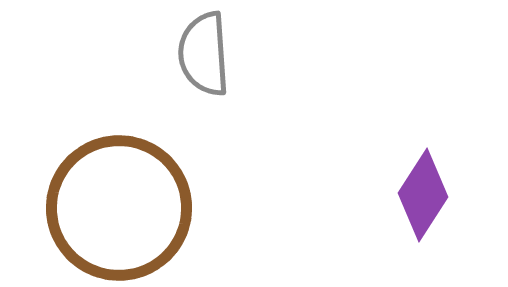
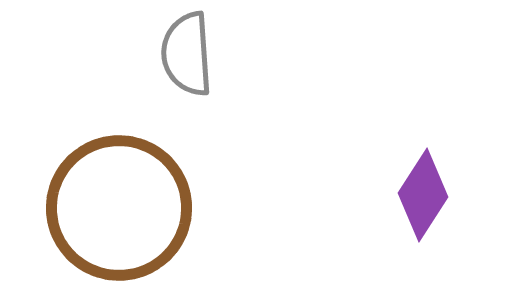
gray semicircle: moved 17 px left
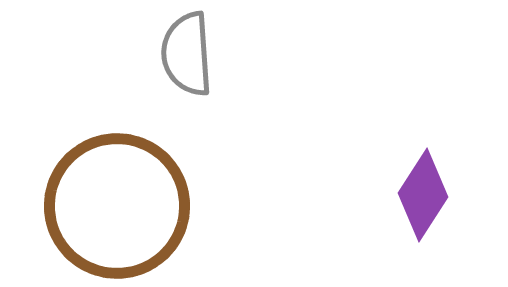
brown circle: moved 2 px left, 2 px up
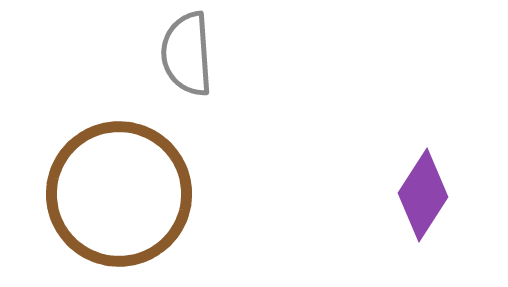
brown circle: moved 2 px right, 12 px up
